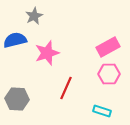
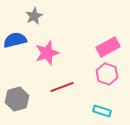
pink hexagon: moved 2 px left; rotated 20 degrees clockwise
red line: moved 4 px left, 1 px up; rotated 45 degrees clockwise
gray hexagon: rotated 20 degrees counterclockwise
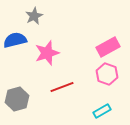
cyan rectangle: rotated 48 degrees counterclockwise
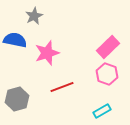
blue semicircle: rotated 25 degrees clockwise
pink rectangle: rotated 15 degrees counterclockwise
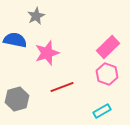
gray star: moved 2 px right
